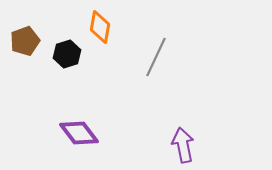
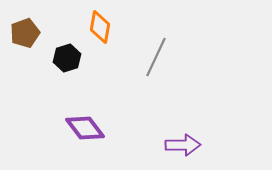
brown pentagon: moved 8 px up
black hexagon: moved 4 px down
purple diamond: moved 6 px right, 5 px up
purple arrow: rotated 100 degrees clockwise
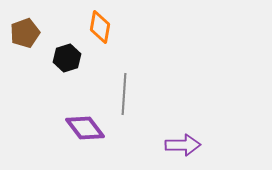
gray line: moved 32 px left, 37 px down; rotated 21 degrees counterclockwise
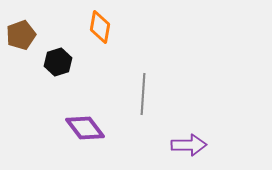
brown pentagon: moved 4 px left, 2 px down
black hexagon: moved 9 px left, 4 px down
gray line: moved 19 px right
purple arrow: moved 6 px right
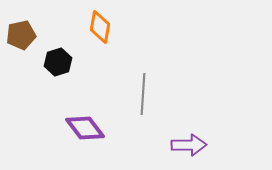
brown pentagon: rotated 8 degrees clockwise
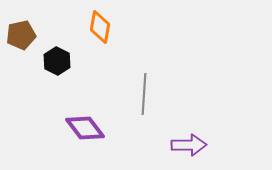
black hexagon: moved 1 px left, 1 px up; rotated 16 degrees counterclockwise
gray line: moved 1 px right
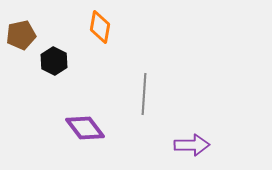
black hexagon: moved 3 px left
purple arrow: moved 3 px right
